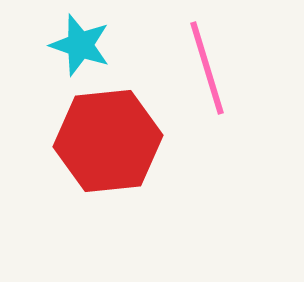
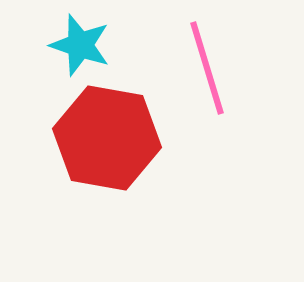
red hexagon: moved 1 px left, 3 px up; rotated 16 degrees clockwise
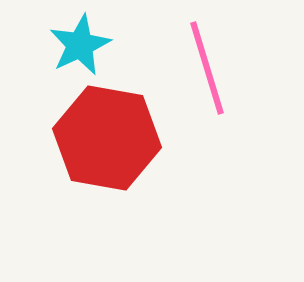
cyan star: rotated 28 degrees clockwise
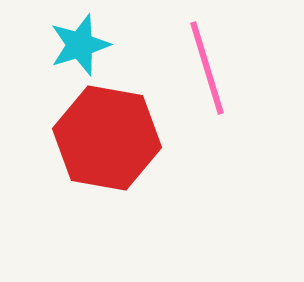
cyan star: rotated 8 degrees clockwise
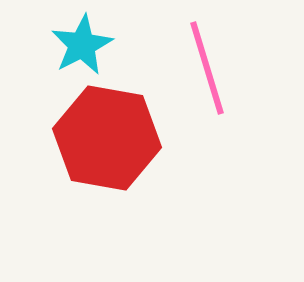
cyan star: moved 2 px right; rotated 10 degrees counterclockwise
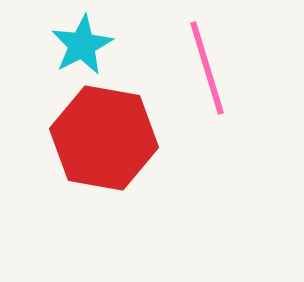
red hexagon: moved 3 px left
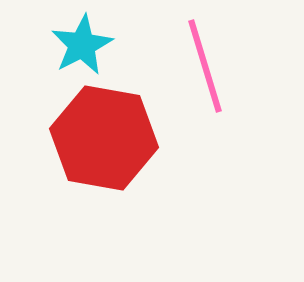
pink line: moved 2 px left, 2 px up
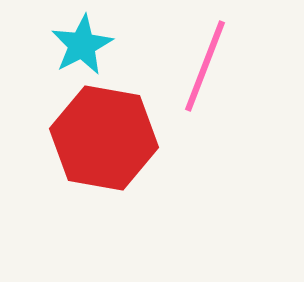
pink line: rotated 38 degrees clockwise
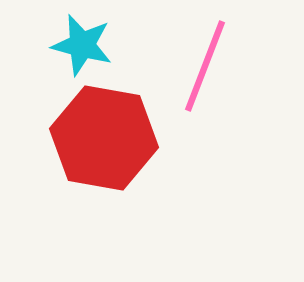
cyan star: rotated 30 degrees counterclockwise
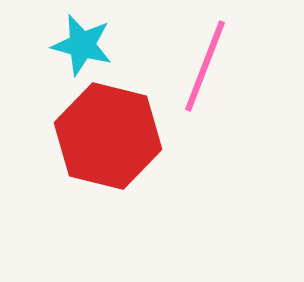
red hexagon: moved 4 px right, 2 px up; rotated 4 degrees clockwise
